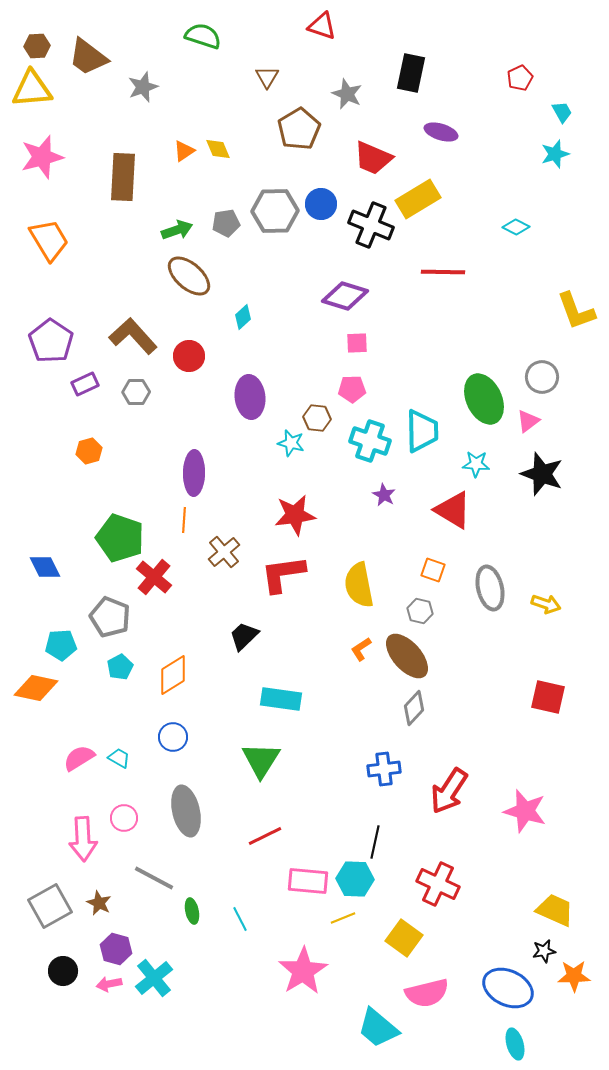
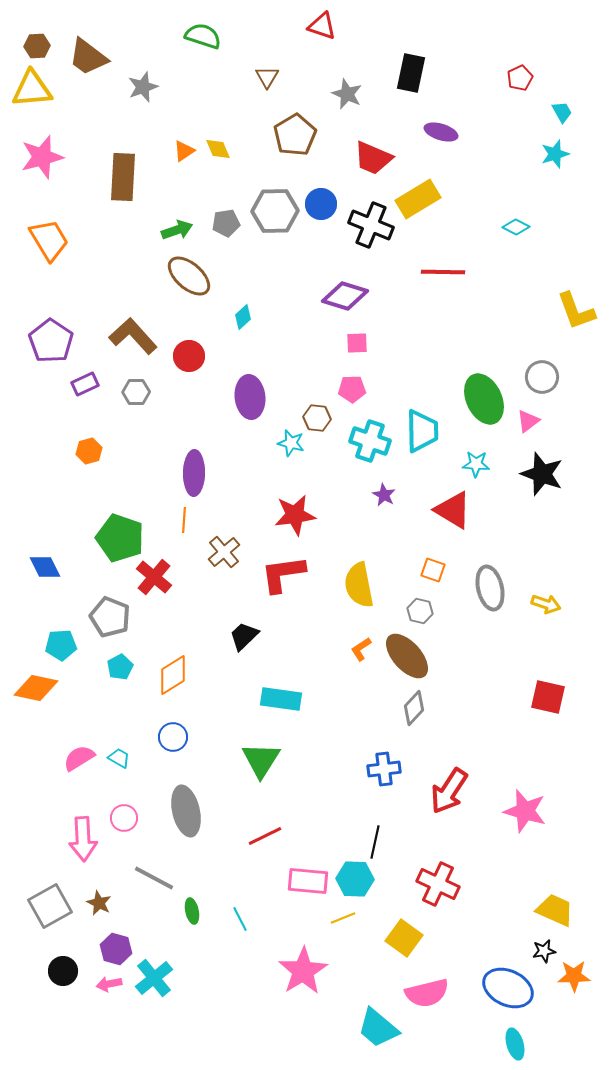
brown pentagon at (299, 129): moved 4 px left, 6 px down
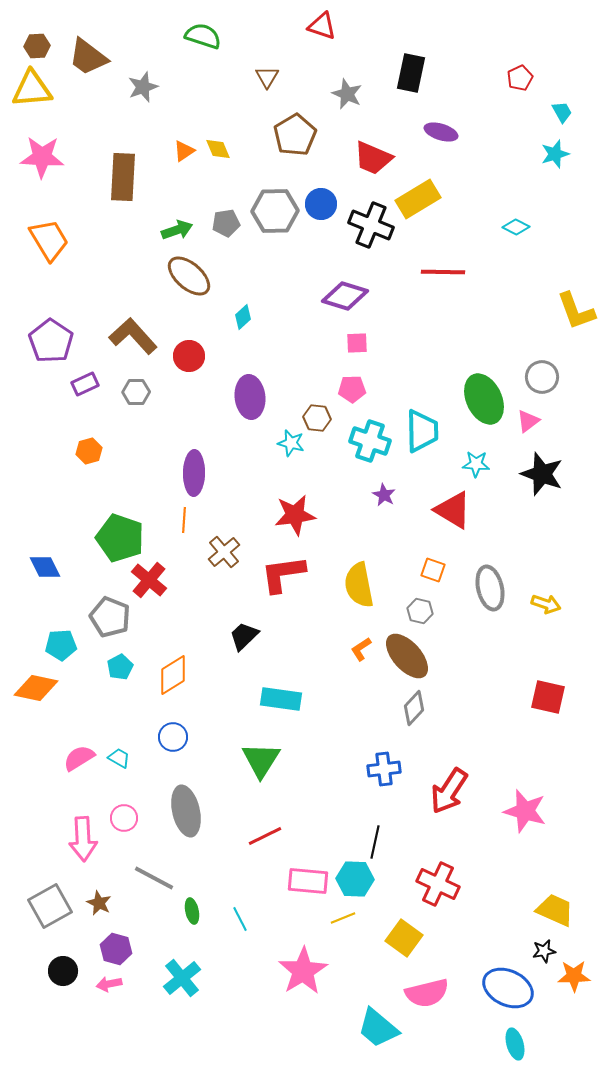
pink star at (42, 157): rotated 18 degrees clockwise
red cross at (154, 577): moved 5 px left, 3 px down
cyan cross at (154, 978): moved 28 px right
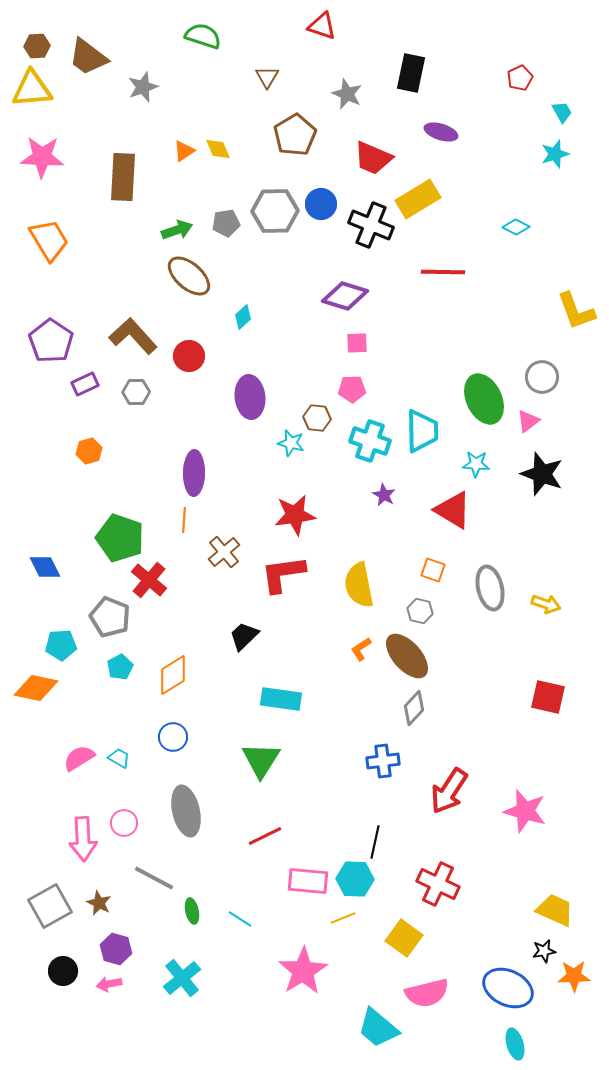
blue cross at (384, 769): moved 1 px left, 8 px up
pink circle at (124, 818): moved 5 px down
cyan line at (240, 919): rotated 30 degrees counterclockwise
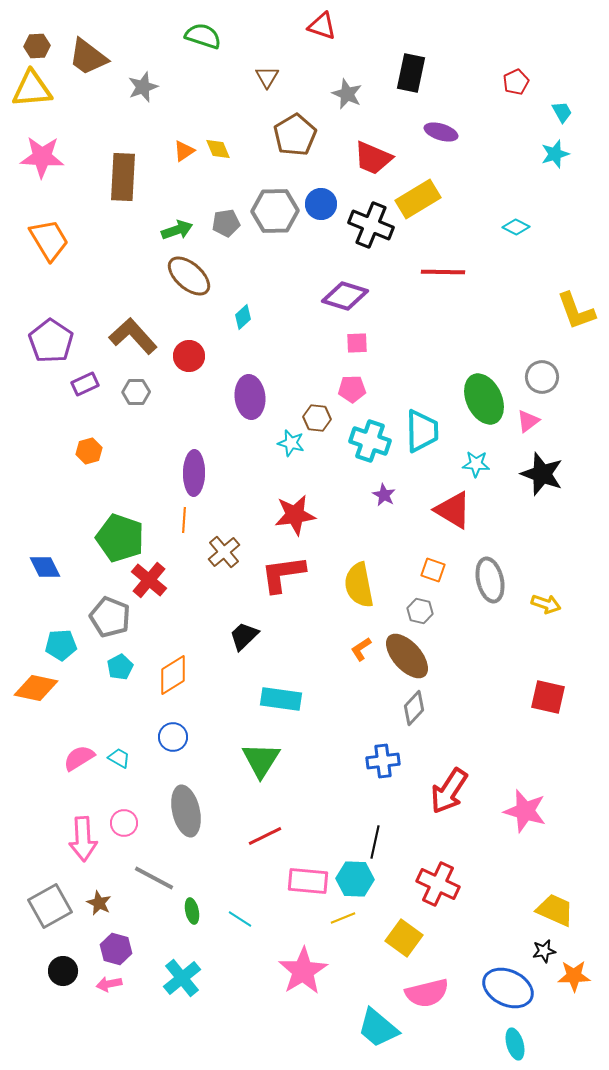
red pentagon at (520, 78): moved 4 px left, 4 px down
gray ellipse at (490, 588): moved 8 px up
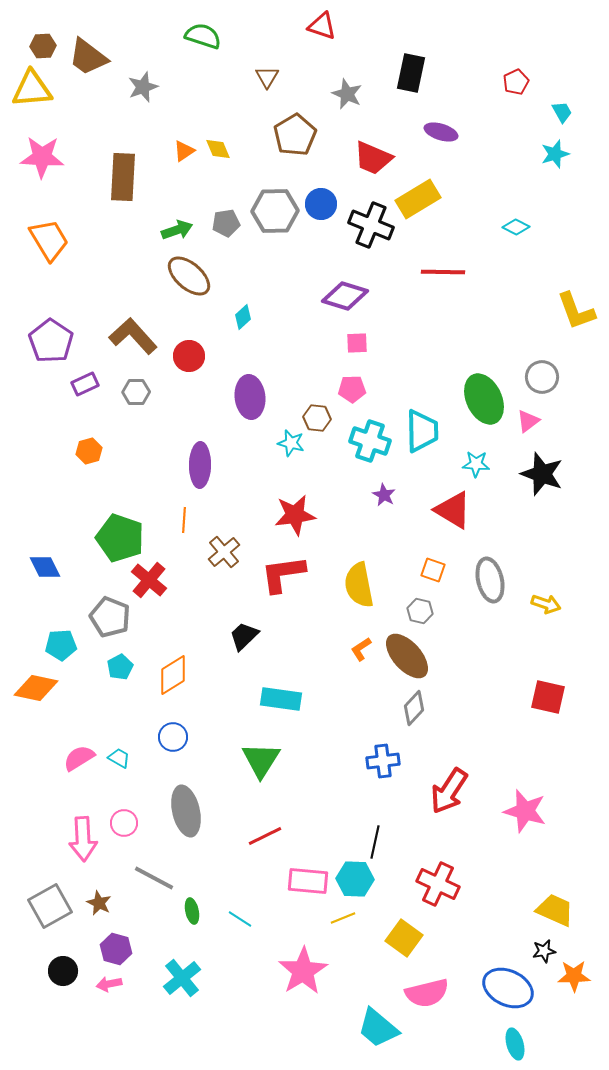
brown hexagon at (37, 46): moved 6 px right
purple ellipse at (194, 473): moved 6 px right, 8 px up
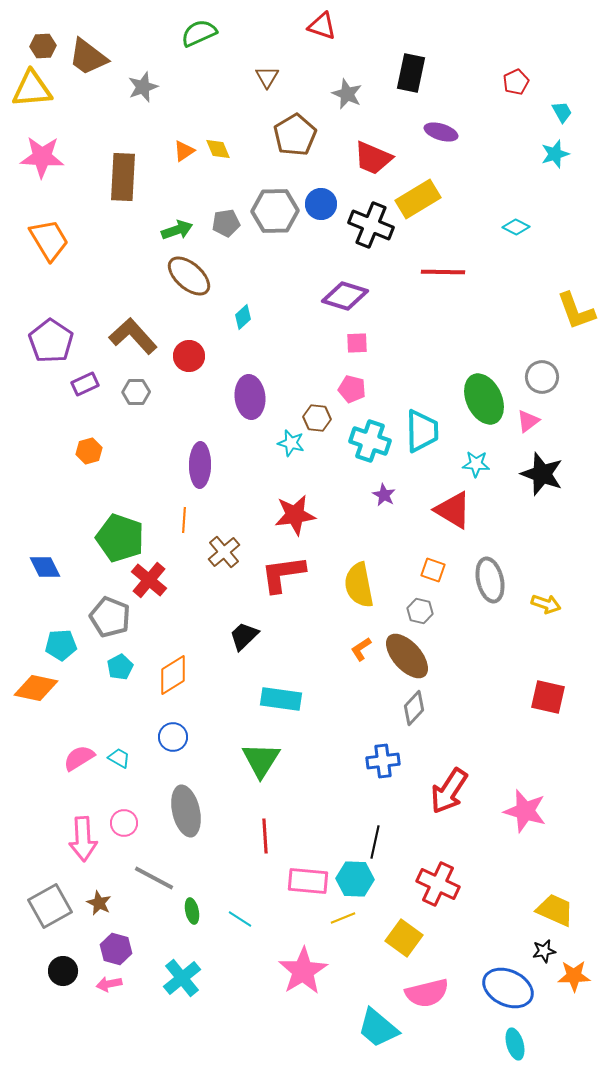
green semicircle at (203, 36): moved 4 px left, 3 px up; rotated 42 degrees counterclockwise
pink pentagon at (352, 389): rotated 16 degrees clockwise
red line at (265, 836): rotated 68 degrees counterclockwise
